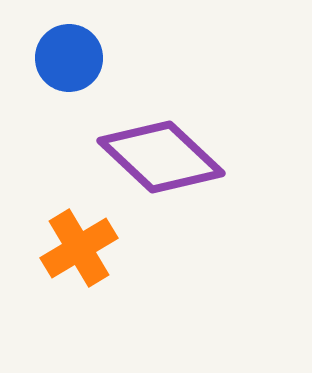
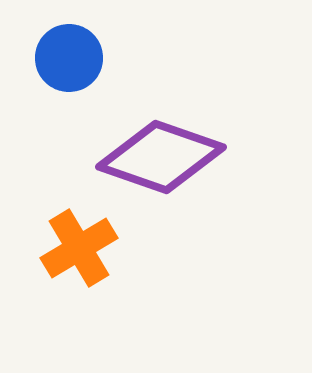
purple diamond: rotated 24 degrees counterclockwise
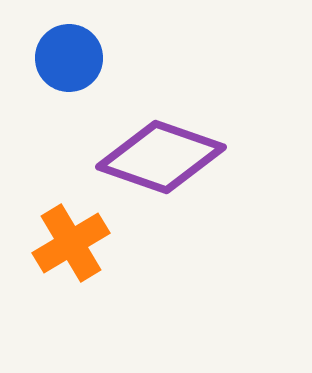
orange cross: moved 8 px left, 5 px up
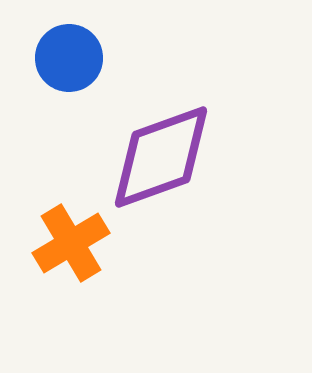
purple diamond: rotated 39 degrees counterclockwise
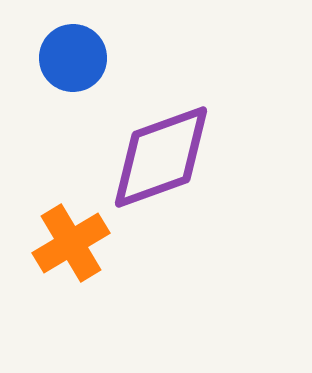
blue circle: moved 4 px right
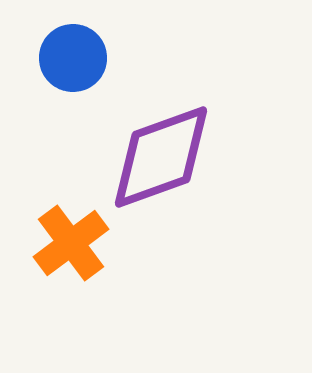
orange cross: rotated 6 degrees counterclockwise
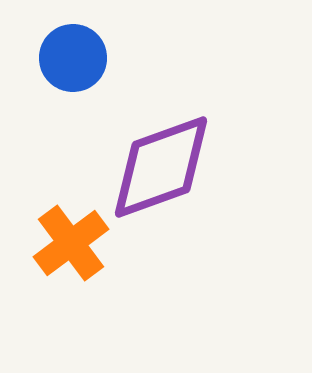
purple diamond: moved 10 px down
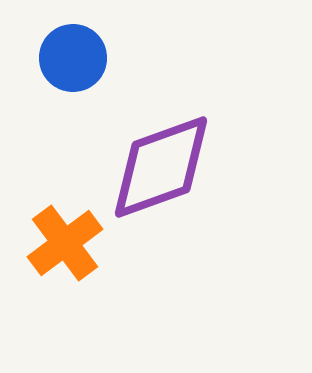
orange cross: moved 6 px left
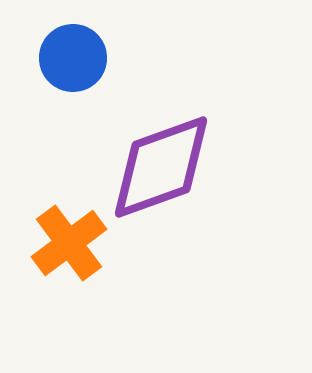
orange cross: moved 4 px right
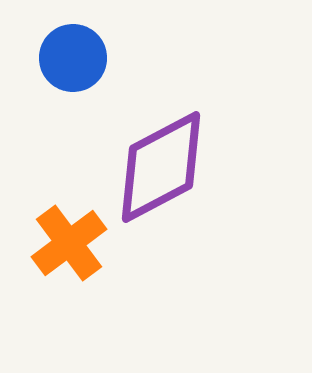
purple diamond: rotated 8 degrees counterclockwise
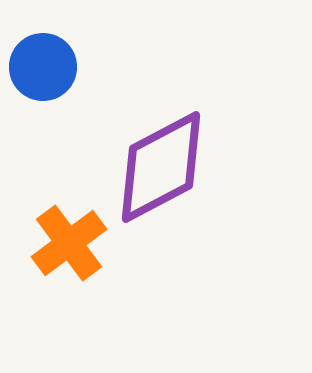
blue circle: moved 30 px left, 9 px down
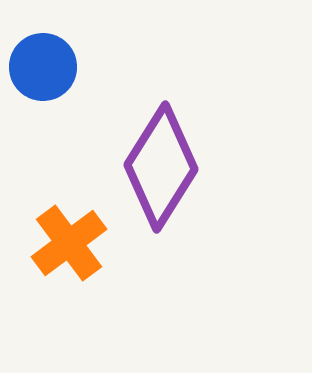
purple diamond: rotated 30 degrees counterclockwise
